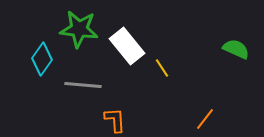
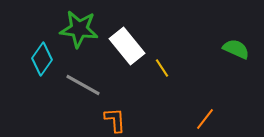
gray line: rotated 24 degrees clockwise
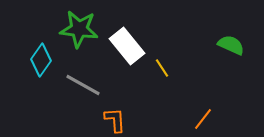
green semicircle: moved 5 px left, 4 px up
cyan diamond: moved 1 px left, 1 px down
orange line: moved 2 px left
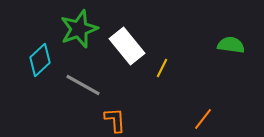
green star: rotated 27 degrees counterclockwise
green semicircle: rotated 16 degrees counterclockwise
cyan diamond: moved 1 px left; rotated 12 degrees clockwise
yellow line: rotated 60 degrees clockwise
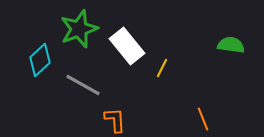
orange line: rotated 60 degrees counterclockwise
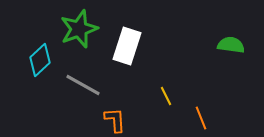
white rectangle: rotated 57 degrees clockwise
yellow line: moved 4 px right, 28 px down; rotated 54 degrees counterclockwise
orange line: moved 2 px left, 1 px up
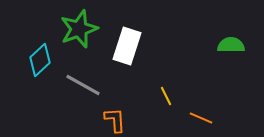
green semicircle: rotated 8 degrees counterclockwise
orange line: rotated 45 degrees counterclockwise
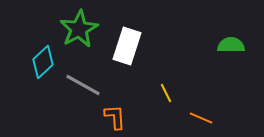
green star: rotated 9 degrees counterclockwise
cyan diamond: moved 3 px right, 2 px down
yellow line: moved 3 px up
orange L-shape: moved 3 px up
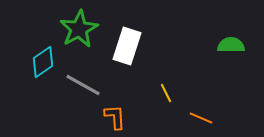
cyan diamond: rotated 8 degrees clockwise
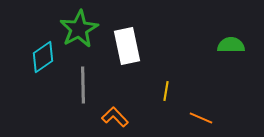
white rectangle: rotated 30 degrees counterclockwise
cyan diamond: moved 5 px up
gray line: rotated 60 degrees clockwise
yellow line: moved 2 px up; rotated 36 degrees clockwise
orange L-shape: rotated 40 degrees counterclockwise
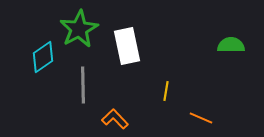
orange L-shape: moved 2 px down
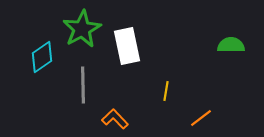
green star: moved 3 px right
cyan diamond: moved 1 px left
orange line: rotated 60 degrees counterclockwise
